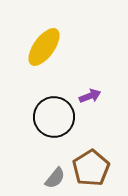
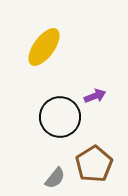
purple arrow: moved 5 px right
black circle: moved 6 px right
brown pentagon: moved 3 px right, 4 px up
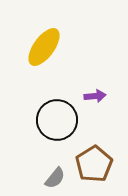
purple arrow: rotated 15 degrees clockwise
black circle: moved 3 px left, 3 px down
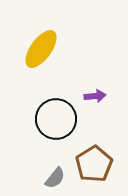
yellow ellipse: moved 3 px left, 2 px down
black circle: moved 1 px left, 1 px up
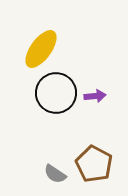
black circle: moved 26 px up
brown pentagon: rotated 12 degrees counterclockwise
gray semicircle: moved 4 px up; rotated 85 degrees clockwise
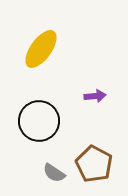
black circle: moved 17 px left, 28 px down
gray semicircle: moved 1 px left, 1 px up
